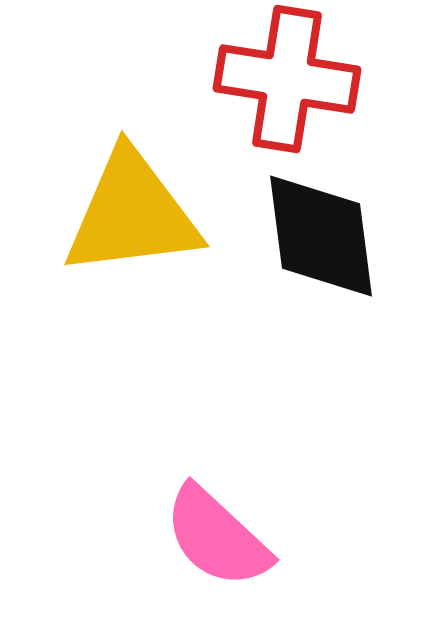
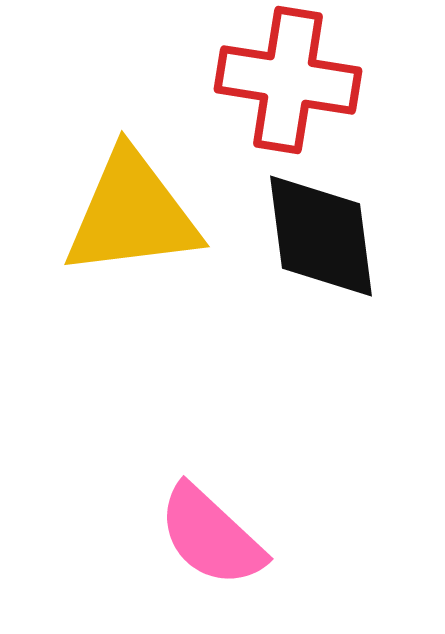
red cross: moved 1 px right, 1 px down
pink semicircle: moved 6 px left, 1 px up
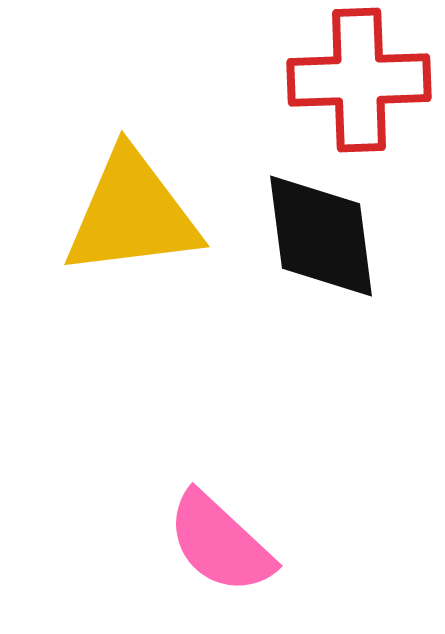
red cross: moved 71 px right; rotated 11 degrees counterclockwise
pink semicircle: moved 9 px right, 7 px down
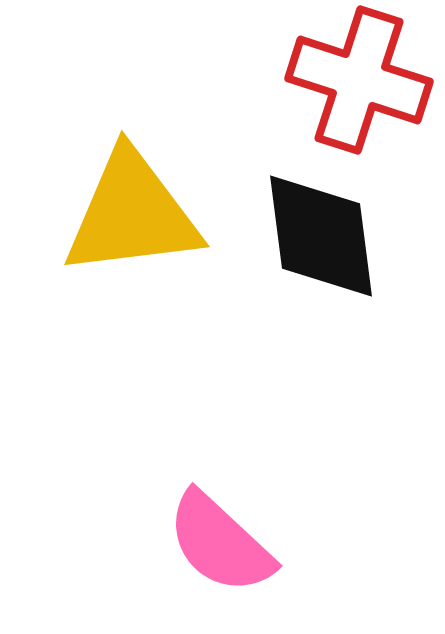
red cross: rotated 20 degrees clockwise
